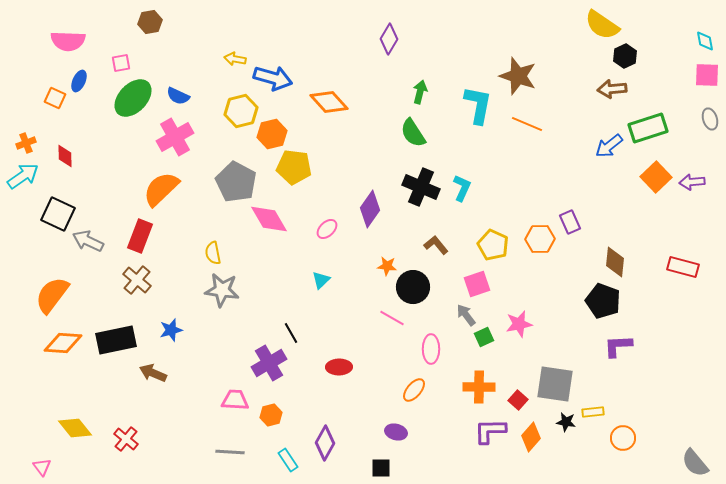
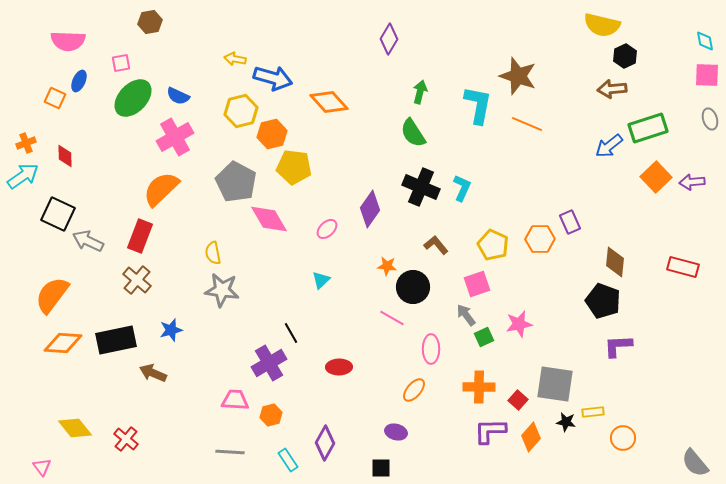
yellow semicircle at (602, 25): rotated 21 degrees counterclockwise
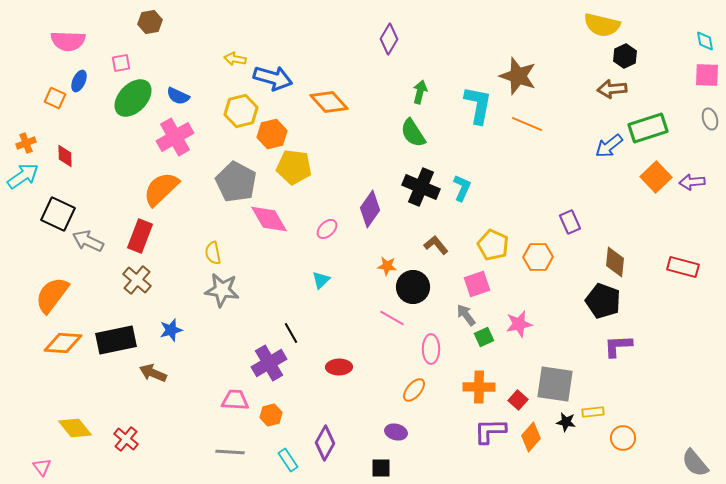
orange hexagon at (540, 239): moved 2 px left, 18 px down
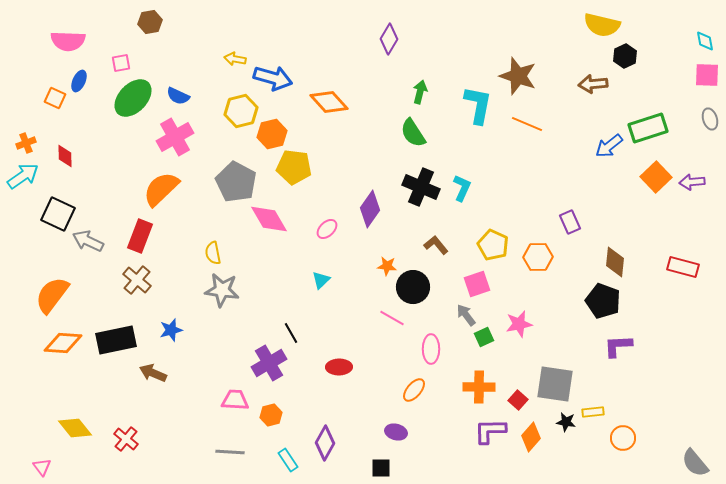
brown arrow at (612, 89): moved 19 px left, 5 px up
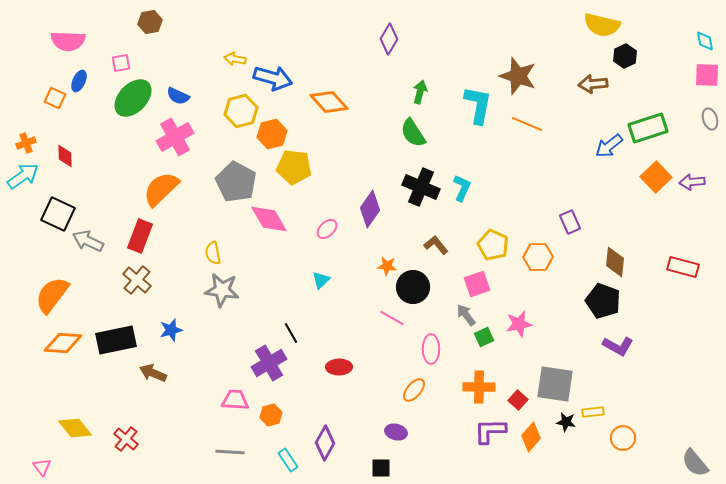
purple L-shape at (618, 346): rotated 148 degrees counterclockwise
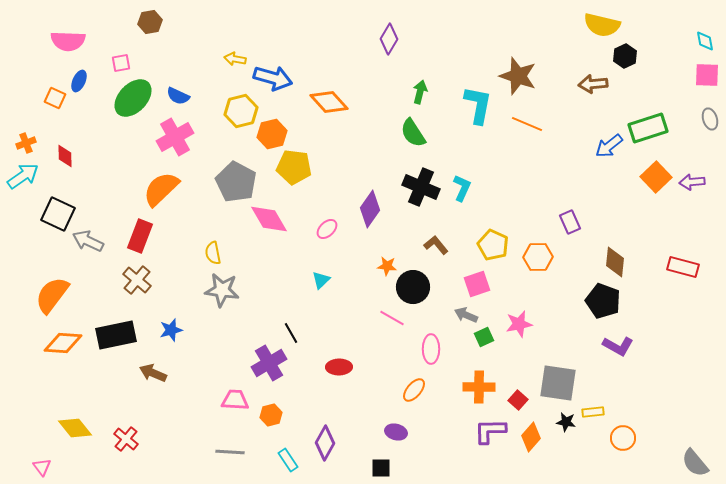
gray arrow at (466, 315): rotated 30 degrees counterclockwise
black rectangle at (116, 340): moved 5 px up
gray square at (555, 384): moved 3 px right, 1 px up
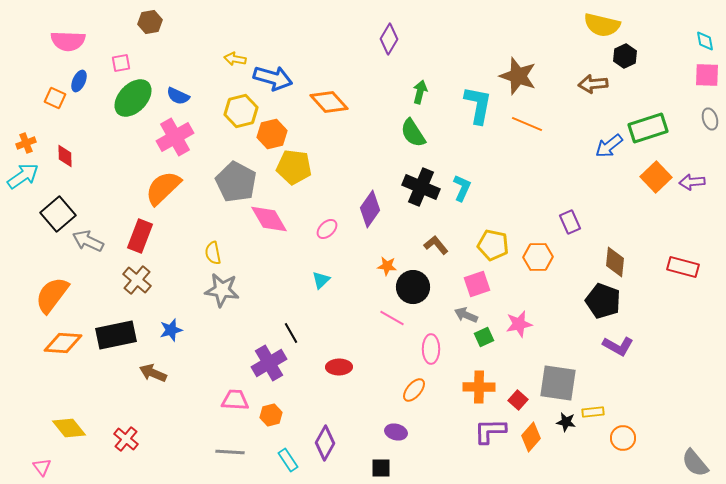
orange semicircle at (161, 189): moved 2 px right, 1 px up
black square at (58, 214): rotated 24 degrees clockwise
yellow pentagon at (493, 245): rotated 12 degrees counterclockwise
yellow diamond at (75, 428): moved 6 px left
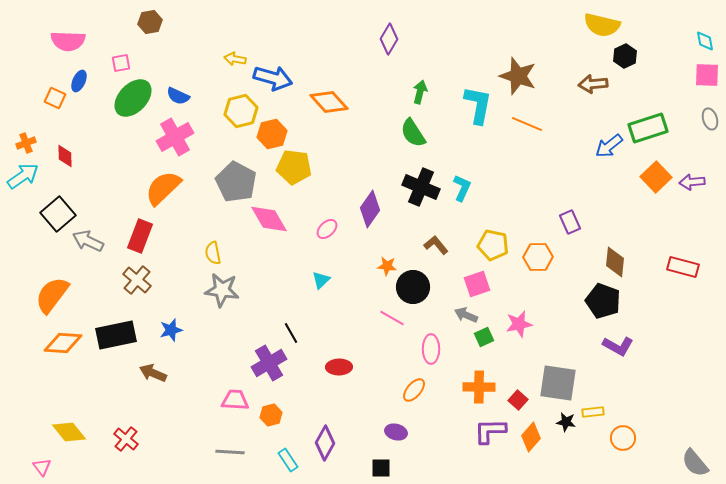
yellow diamond at (69, 428): moved 4 px down
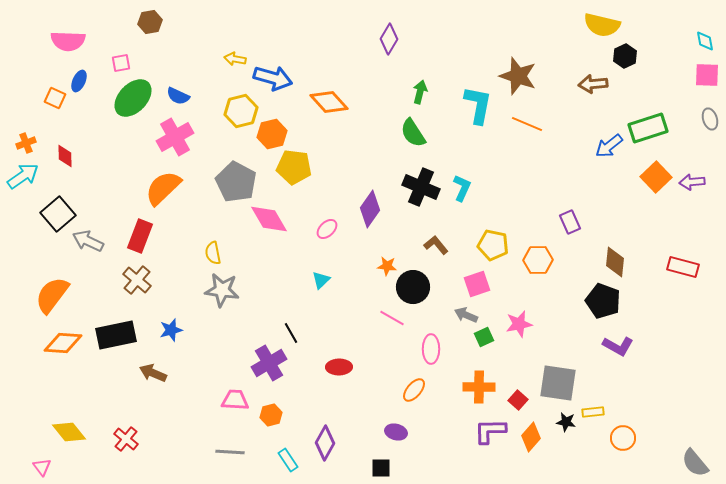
orange hexagon at (538, 257): moved 3 px down
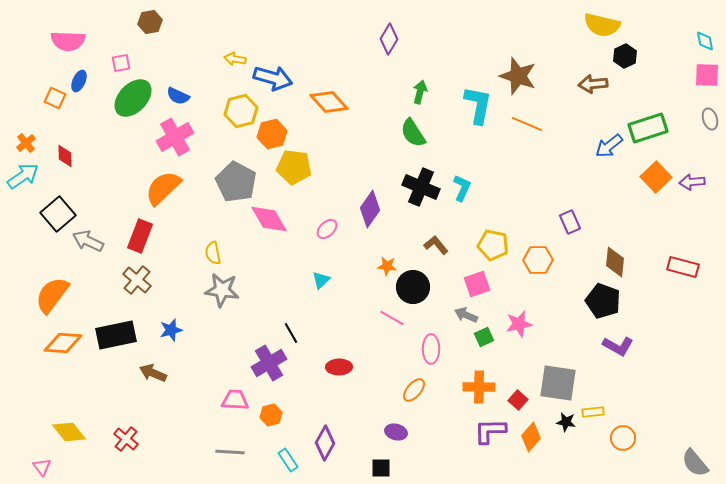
orange cross at (26, 143): rotated 18 degrees counterclockwise
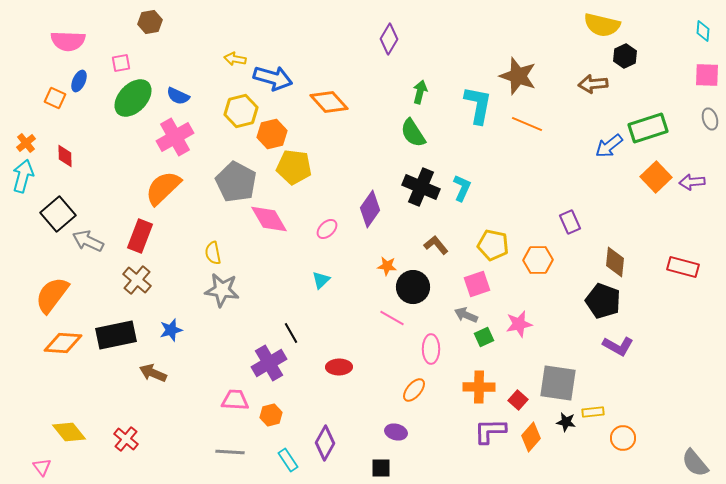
cyan diamond at (705, 41): moved 2 px left, 10 px up; rotated 15 degrees clockwise
cyan arrow at (23, 176): rotated 40 degrees counterclockwise
